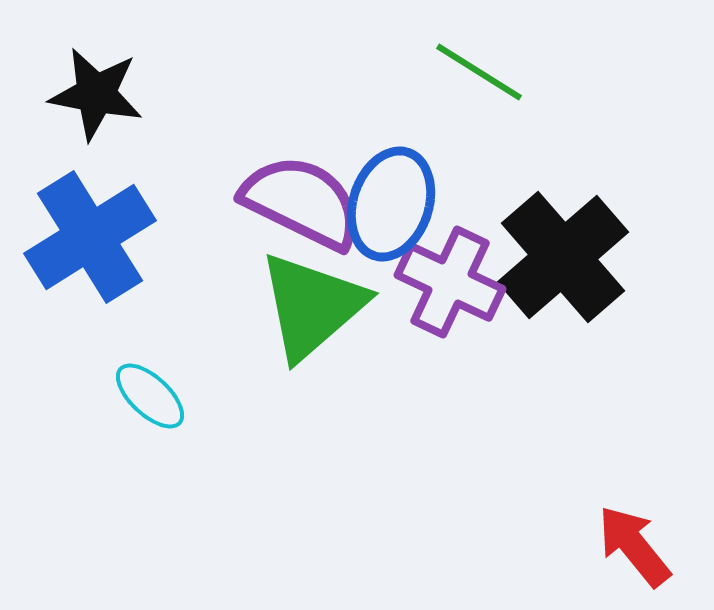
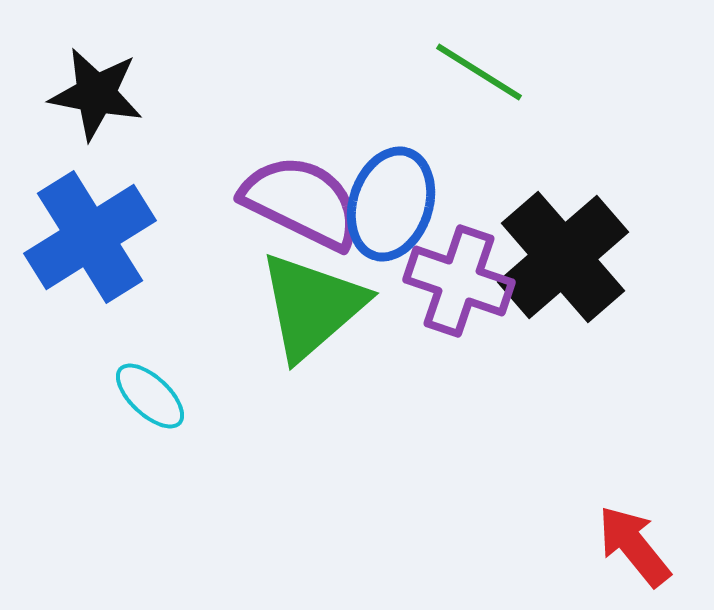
purple cross: moved 9 px right, 1 px up; rotated 6 degrees counterclockwise
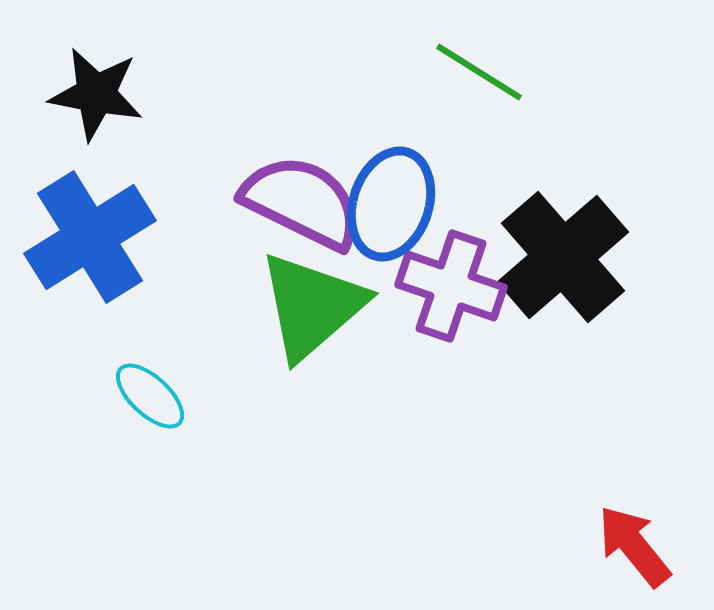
purple cross: moved 8 px left, 5 px down
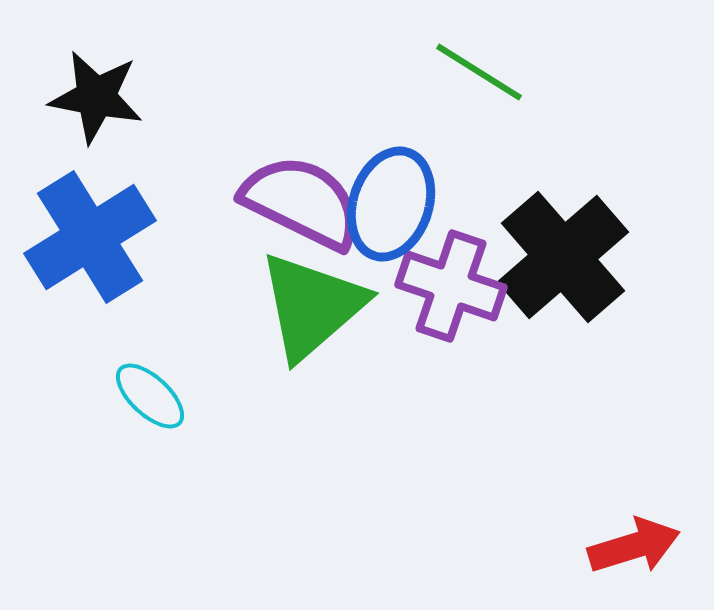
black star: moved 3 px down
red arrow: rotated 112 degrees clockwise
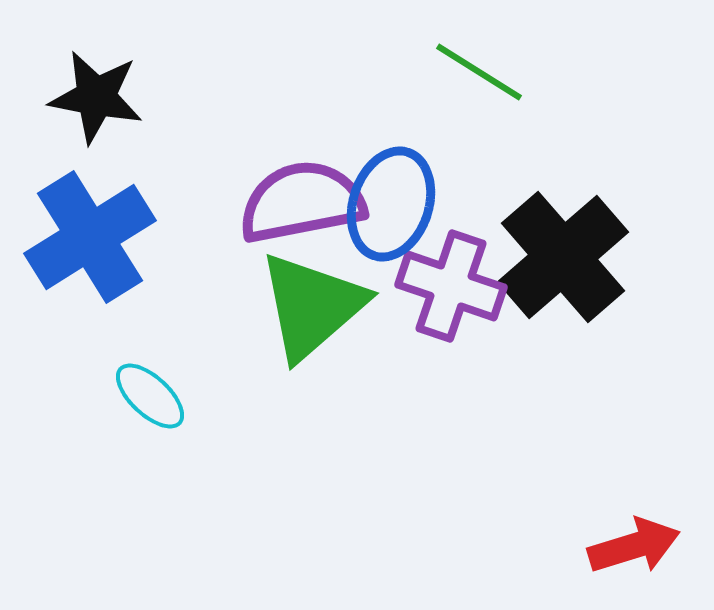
purple semicircle: rotated 37 degrees counterclockwise
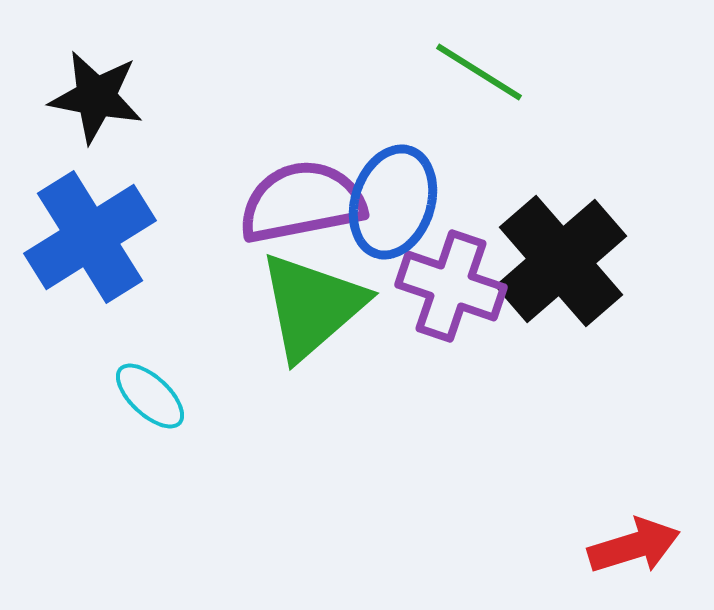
blue ellipse: moved 2 px right, 2 px up
black cross: moved 2 px left, 4 px down
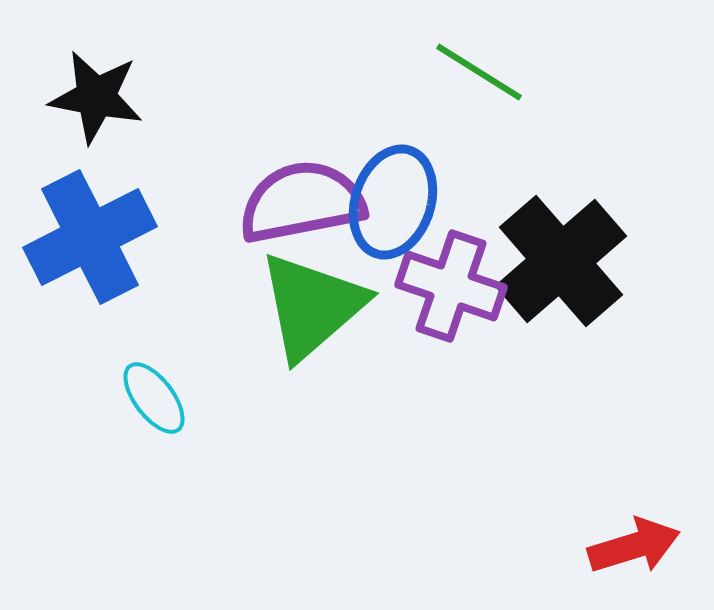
blue cross: rotated 5 degrees clockwise
cyan ellipse: moved 4 px right, 2 px down; rotated 10 degrees clockwise
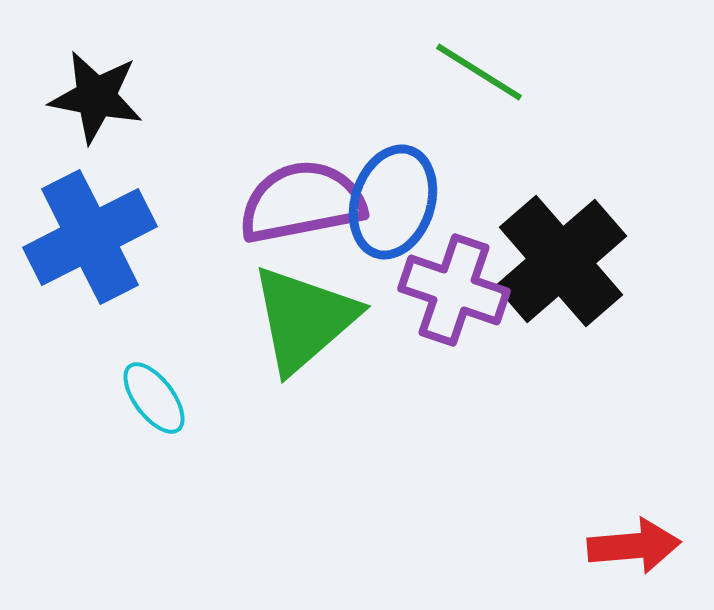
purple cross: moved 3 px right, 4 px down
green triangle: moved 8 px left, 13 px down
red arrow: rotated 12 degrees clockwise
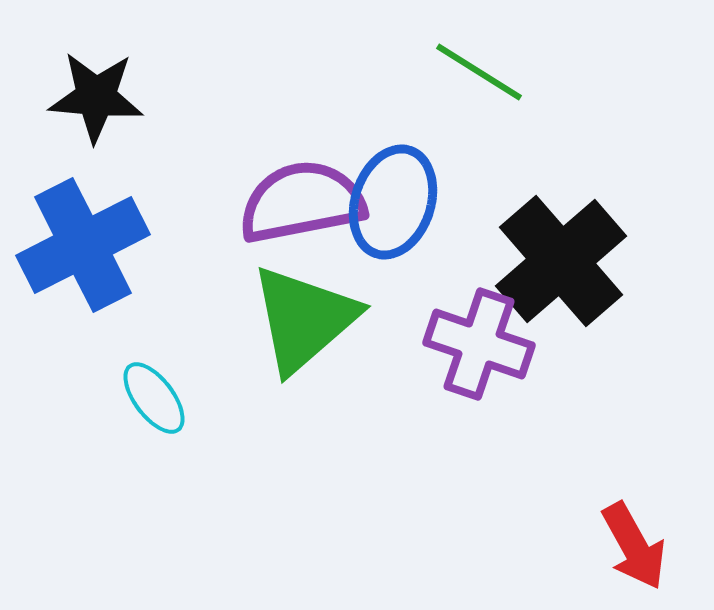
black star: rotated 6 degrees counterclockwise
blue cross: moved 7 px left, 8 px down
purple cross: moved 25 px right, 54 px down
red arrow: rotated 66 degrees clockwise
